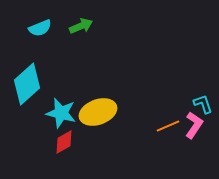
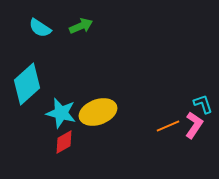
cyan semicircle: rotated 55 degrees clockwise
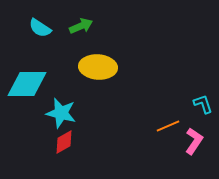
cyan diamond: rotated 42 degrees clockwise
yellow ellipse: moved 45 px up; rotated 24 degrees clockwise
pink L-shape: moved 16 px down
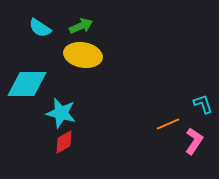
yellow ellipse: moved 15 px left, 12 px up; rotated 6 degrees clockwise
orange line: moved 2 px up
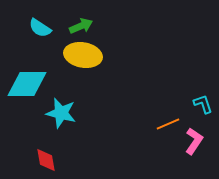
red diamond: moved 18 px left, 18 px down; rotated 70 degrees counterclockwise
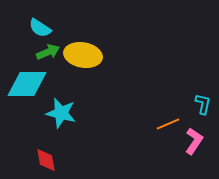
green arrow: moved 33 px left, 26 px down
cyan L-shape: rotated 30 degrees clockwise
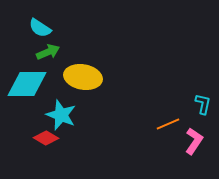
yellow ellipse: moved 22 px down
cyan star: moved 2 px down; rotated 8 degrees clockwise
red diamond: moved 22 px up; rotated 50 degrees counterclockwise
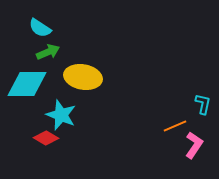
orange line: moved 7 px right, 2 px down
pink L-shape: moved 4 px down
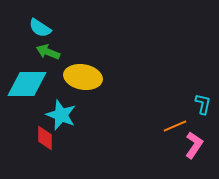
green arrow: rotated 135 degrees counterclockwise
red diamond: moved 1 px left; rotated 60 degrees clockwise
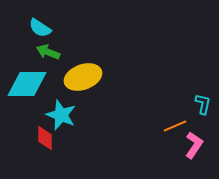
yellow ellipse: rotated 30 degrees counterclockwise
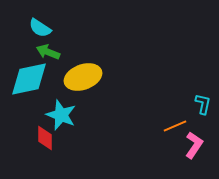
cyan diamond: moved 2 px right, 5 px up; rotated 12 degrees counterclockwise
